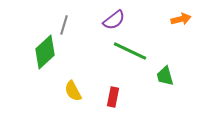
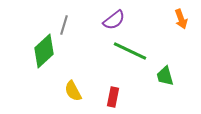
orange arrow: rotated 84 degrees clockwise
green diamond: moved 1 px left, 1 px up
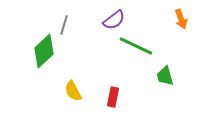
green line: moved 6 px right, 5 px up
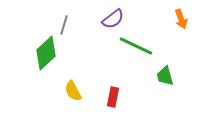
purple semicircle: moved 1 px left, 1 px up
green diamond: moved 2 px right, 2 px down
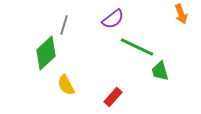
orange arrow: moved 5 px up
green line: moved 1 px right, 1 px down
green trapezoid: moved 5 px left, 5 px up
yellow semicircle: moved 7 px left, 6 px up
red rectangle: rotated 30 degrees clockwise
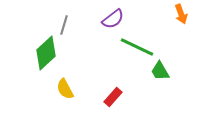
green trapezoid: rotated 15 degrees counterclockwise
yellow semicircle: moved 1 px left, 4 px down
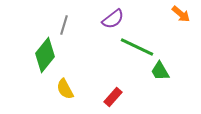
orange arrow: rotated 30 degrees counterclockwise
green diamond: moved 1 px left, 2 px down; rotated 8 degrees counterclockwise
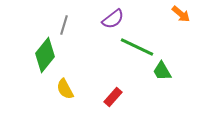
green trapezoid: moved 2 px right
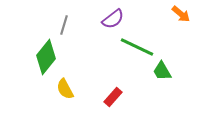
green diamond: moved 1 px right, 2 px down
